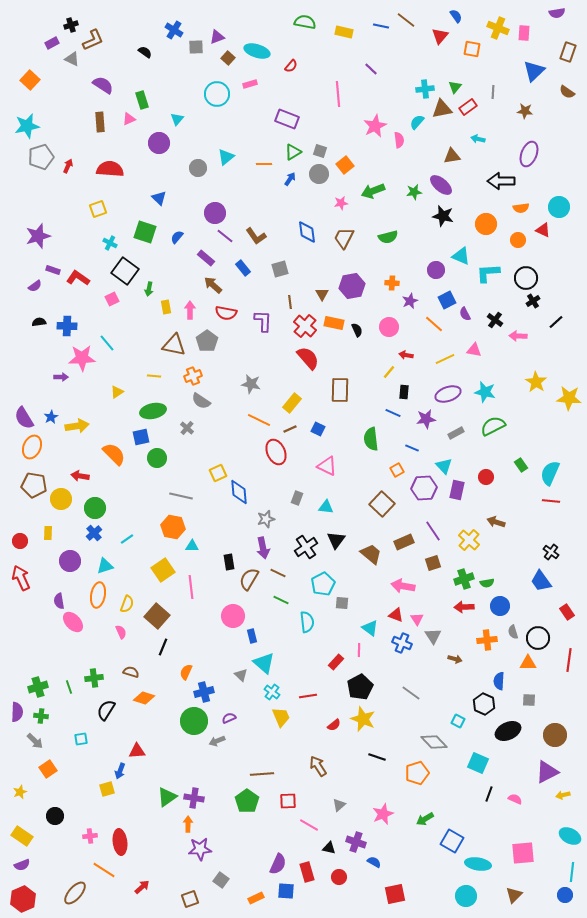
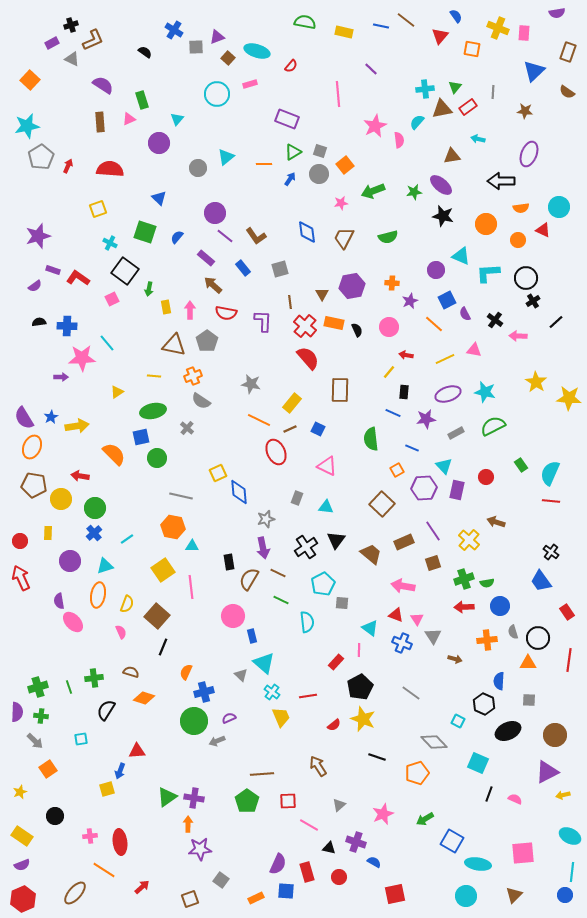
gray pentagon at (41, 157): rotated 15 degrees counterclockwise
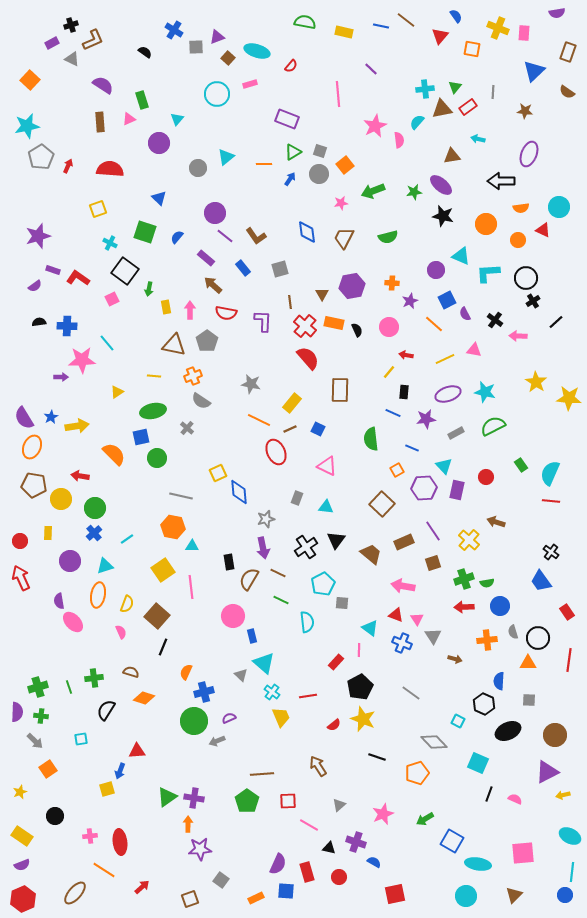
pink star at (82, 358): moved 2 px down
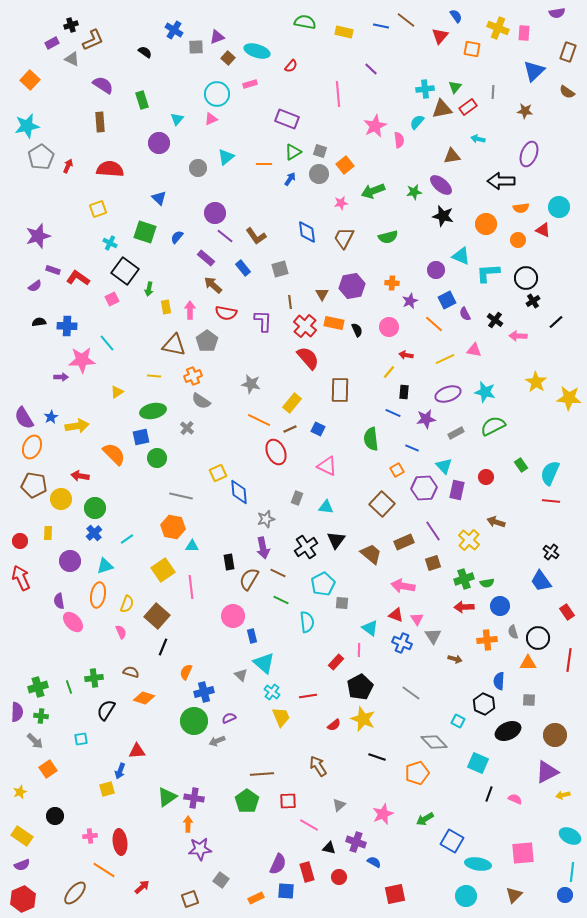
pink triangle at (129, 119): moved 82 px right
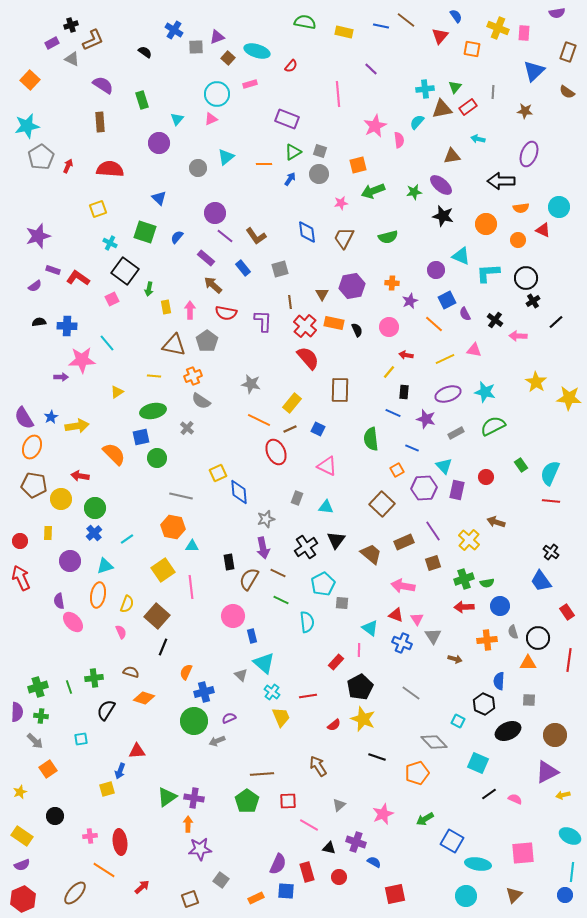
orange square at (345, 165): moved 13 px right; rotated 24 degrees clockwise
purple star at (426, 419): rotated 24 degrees clockwise
black line at (489, 794): rotated 35 degrees clockwise
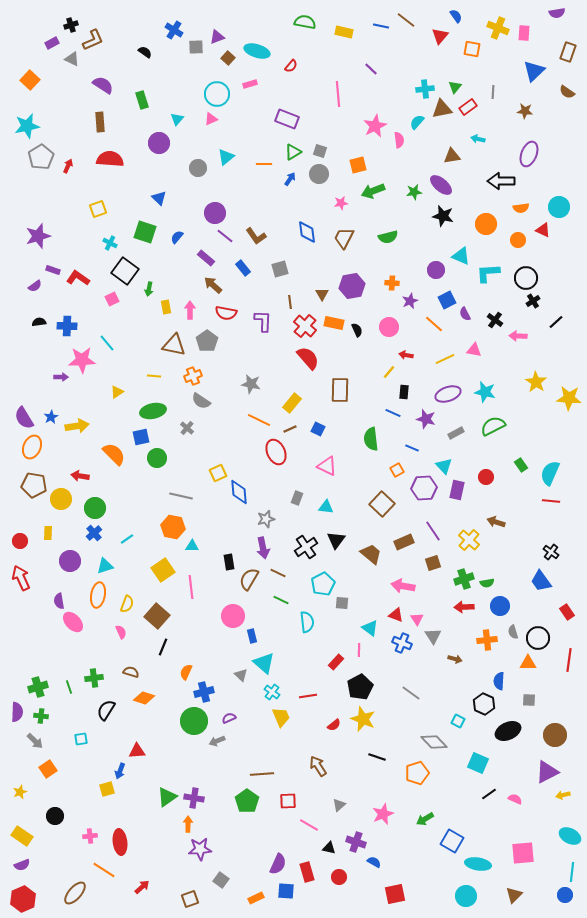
red semicircle at (110, 169): moved 10 px up
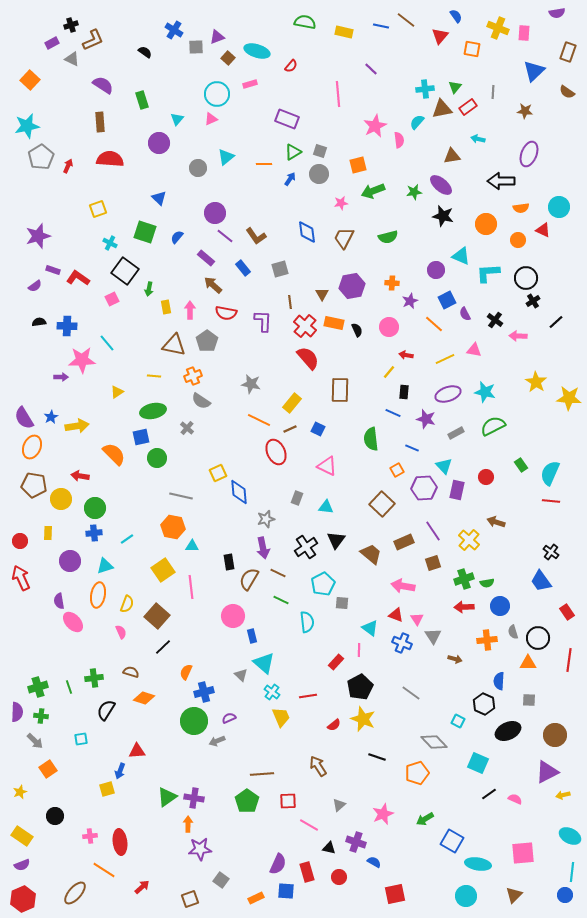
blue cross at (94, 533): rotated 35 degrees clockwise
black line at (163, 647): rotated 24 degrees clockwise
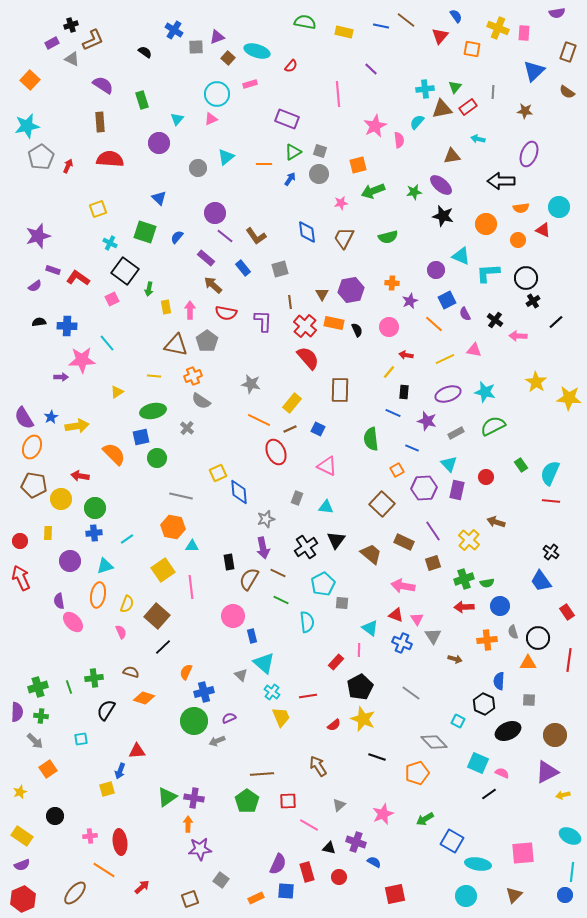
purple hexagon at (352, 286): moved 1 px left, 4 px down
brown triangle at (174, 345): moved 2 px right
purple star at (426, 419): moved 1 px right, 2 px down
cyan triangle at (444, 466): moved 5 px right, 2 px up
brown rectangle at (404, 542): rotated 48 degrees clockwise
pink semicircle at (515, 799): moved 13 px left, 26 px up
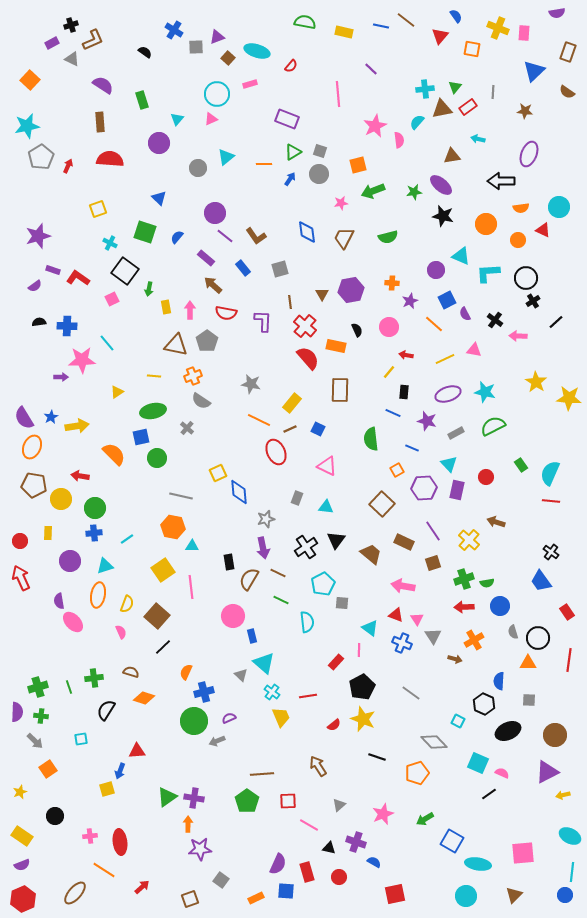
orange rectangle at (334, 323): moved 2 px right, 23 px down
orange cross at (487, 640): moved 13 px left; rotated 24 degrees counterclockwise
black pentagon at (360, 687): moved 2 px right
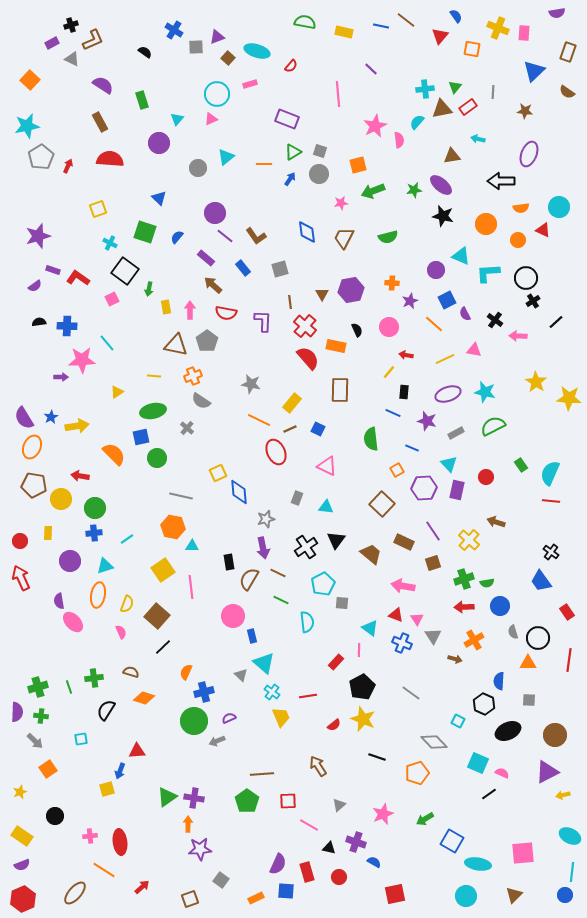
brown rectangle at (100, 122): rotated 24 degrees counterclockwise
green star at (414, 192): moved 2 px up
